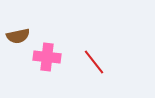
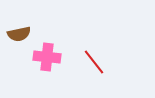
brown semicircle: moved 1 px right, 2 px up
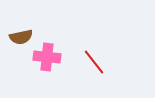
brown semicircle: moved 2 px right, 3 px down
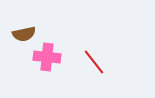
brown semicircle: moved 3 px right, 3 px up
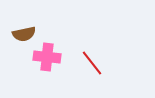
red line: moved 2 px left, 1 px down
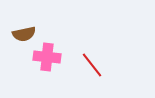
red line: moved 2 px down
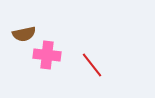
pink cross: moved 2 px up
